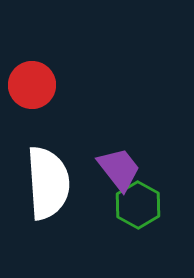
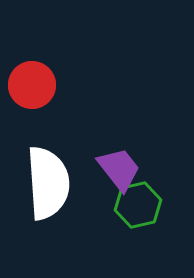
green hexagon: rotated 18 degrees clockwise
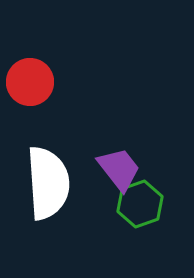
red circle: moved 2 px left, 3 px up
green hexagon: moved 2 px right, 1 px up; rotated 6 degrees counterclockwise
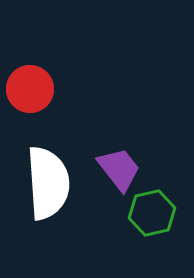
red circle: moved 7 px down
green hexagon: moved 12 px right, 9 px down; rotated 6 degrees clockwise
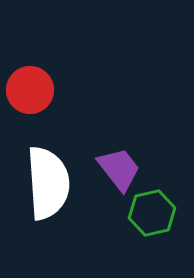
red circle: moved 1 px down
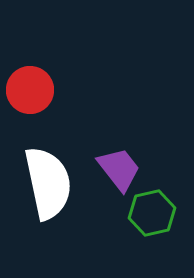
white semicircle: rotated 8 degrees counterclockwise
